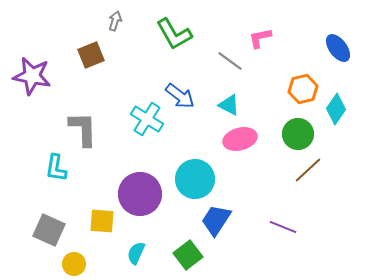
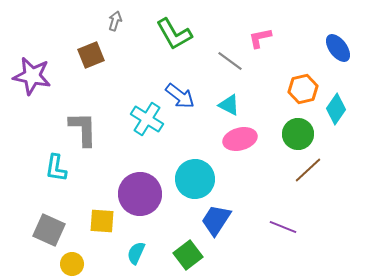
yellow circle: moved 2 px left
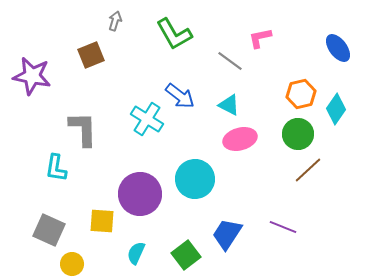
orange hexagon: moved 2 px left, 5 px down
blue trapezoid: moved 11 px right, 14 px down
green square: moved 2 px left
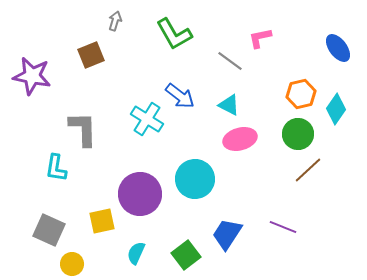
yellow square: rotated 16 degrees counterclockwise
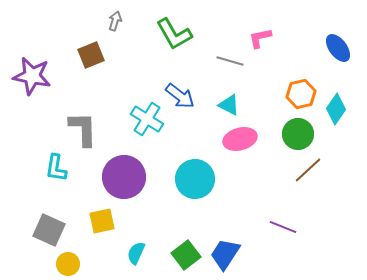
gray line: rotated 20 degrees counterclockwise
purple circle: moved 16 px left, 17 px up
blue trapezoid: moved 2 px left, 20 px down
yellow circle: moved 4 px left
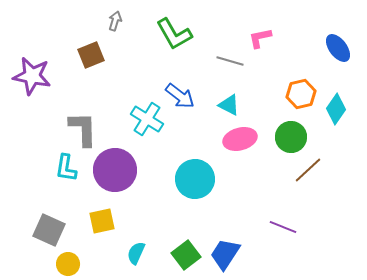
green circle: moved 7 px left, 3 px down
cyan L-shape: moved 10 px right
purple circle: moved 9 px left, 7 px up
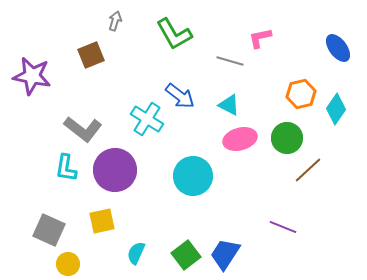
gray L-shape: rotated 129 degrees clockwise
green circle: moved 4 px left, 1 px down
cyan circle: moved 2 px left, 3 px up
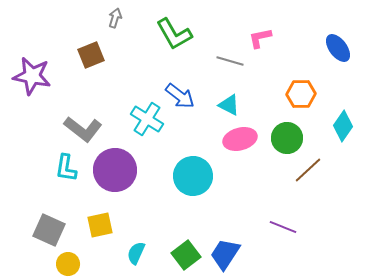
gray arrow: moved 3 px up
orange hexagon: rotated 12 degrees clockwise
cyan diamond: moved 7 px right, 17 px down
yellow square: moved 2 px left, 4 px down
